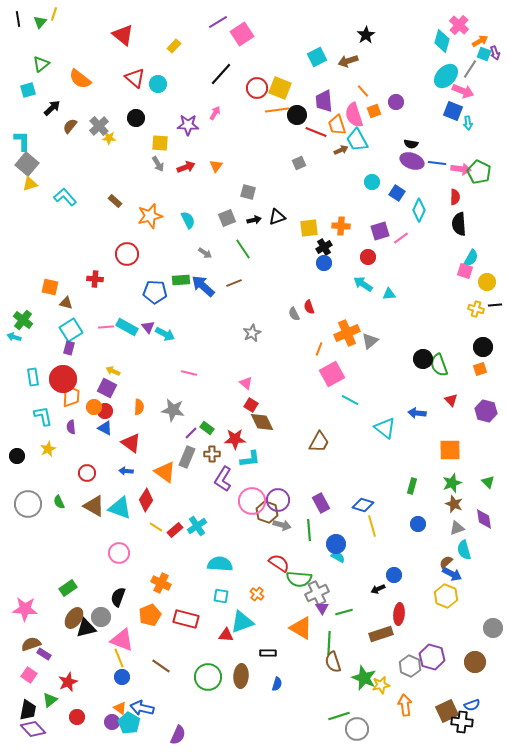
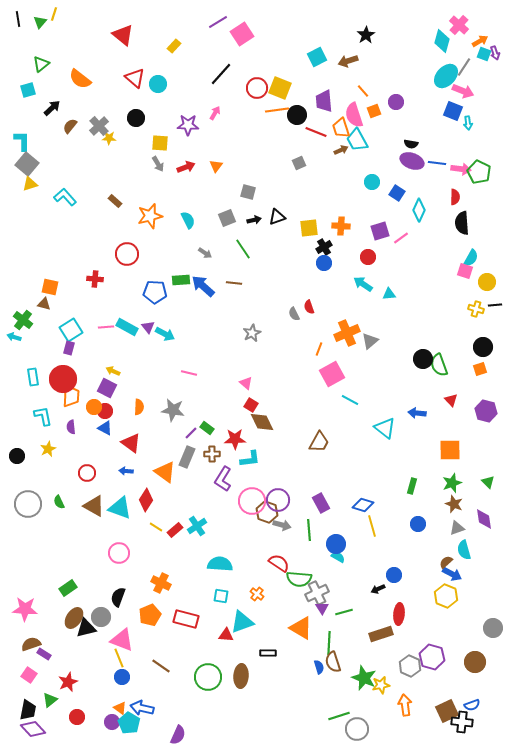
gray line at (470, 69): moved 6 px left, 2 px up
orange trapezoid at (337, 125): moved 4 px right, 3 px down
black semicircle at (459, 224): moved 3 px right, 1 px up
brown line at (234, 283): rotated 28 degrees clockwise
brown triangle at (66, 303): moved 22 px left, 1 px down
blue semicircle at (277, 684): moved 42 px right, 17 px up; rotated 32 degrees counterclockwise
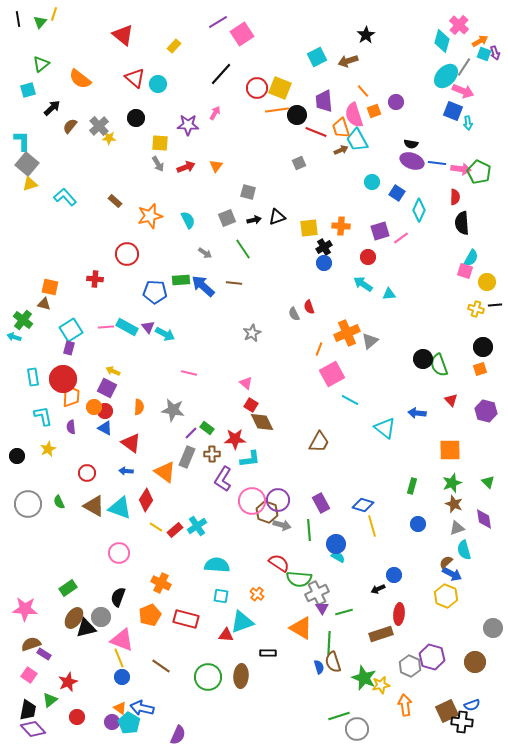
cyan semicircle at (220, 564): moved 3 px left, 1 px down
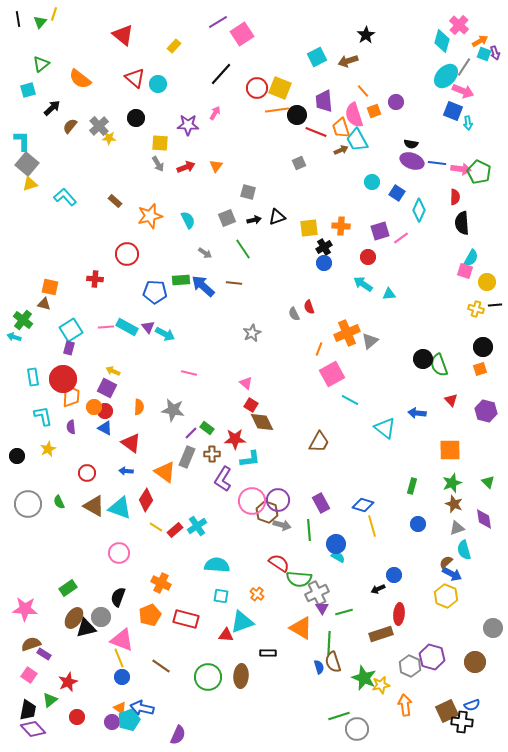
cyan pentagon at (129, 723): moved 3 px up; rotated 20 degrees clockwise
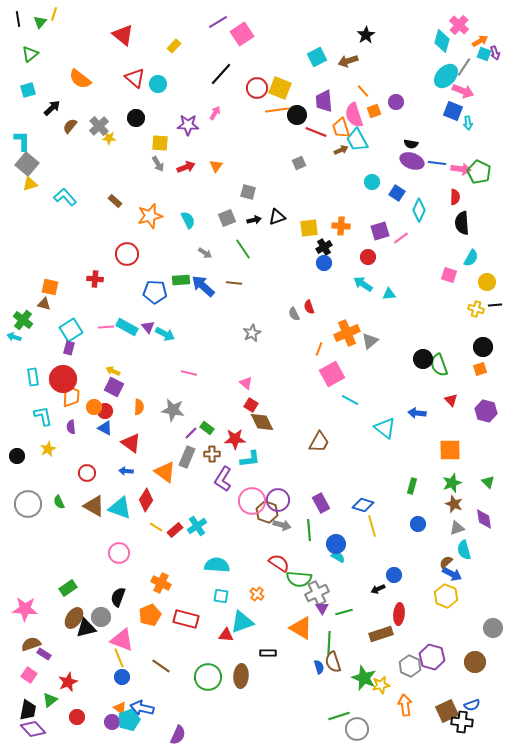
green triangle at (41, 64): moved 11 px left, 10 px up
pink square at (465, 271): moved 16 px left, 4 px down
purple square at (107, 388): moved 7 px right, 1 px up
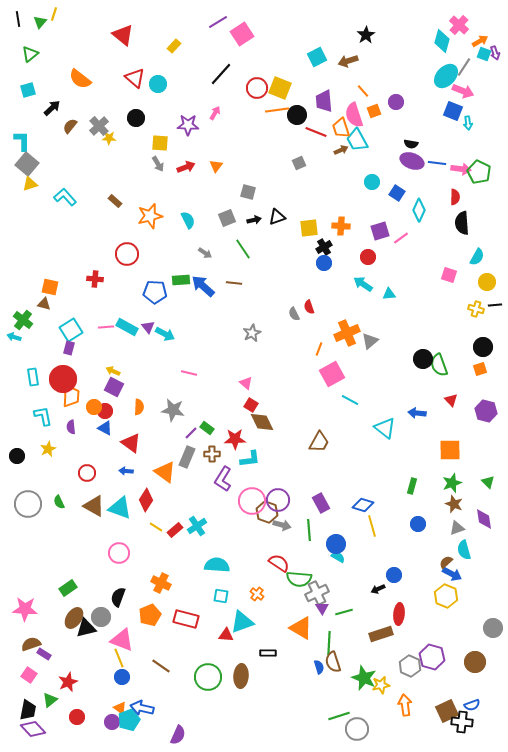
cyan semicircle at (471, 258): moved 6 px right, 1 px up
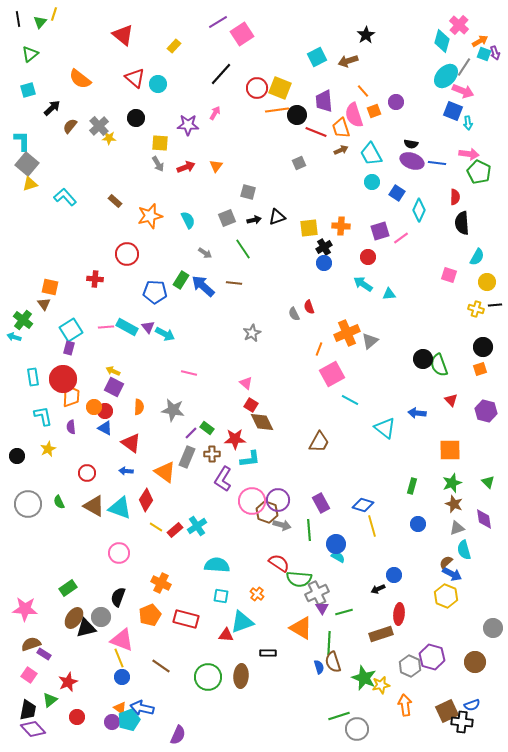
cyan trapezoid at (357, 140): moved 14 px right, 14 px down
pink arrow at (461, 169): moved 8 px right, 15 px up
green rectangle at (181, 280): rotated 54 degrees counterclockwise
brown triangle at (44, 304): rotated 40 degrees clockwise
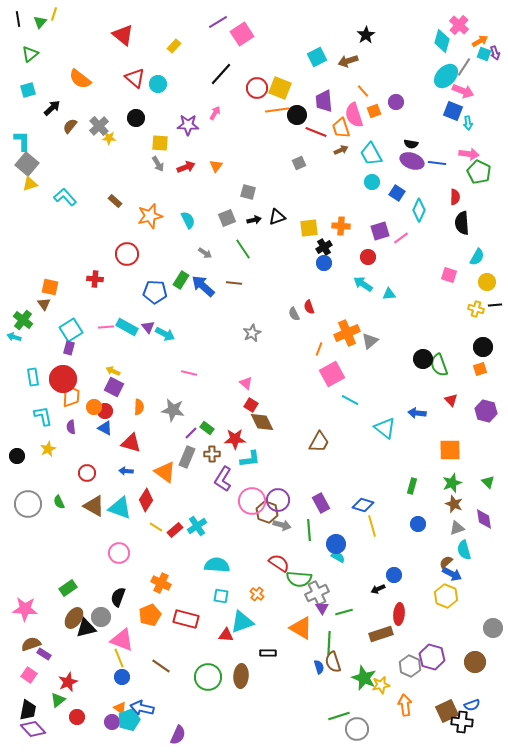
red triangle at (131, 443): rotated 20 degrees counterclockwise
green triangle at (50, 700): moved 8 px right
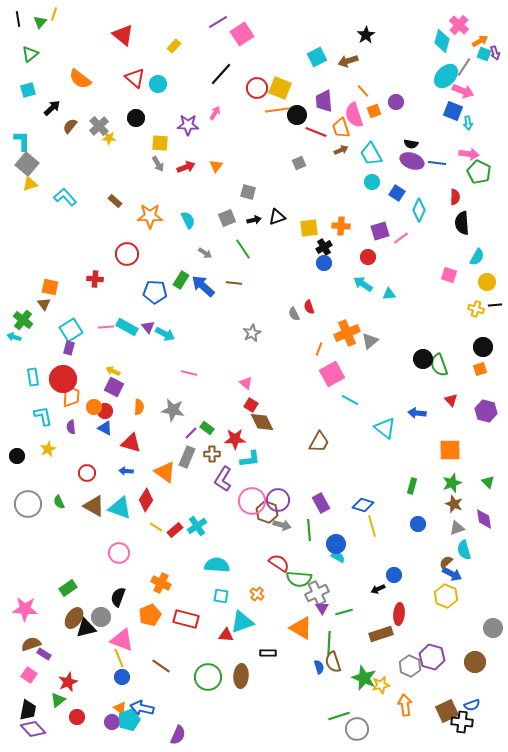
orange star at (150, 216): rotated 15 degrees clockwise
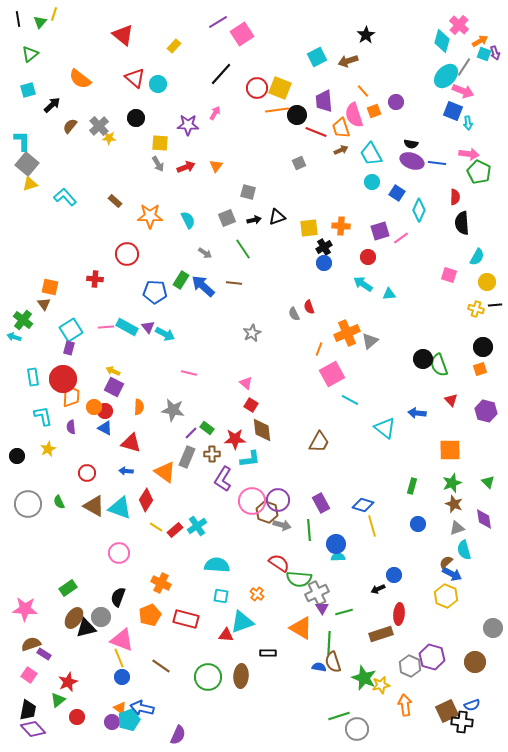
black arrow at (52, 108): moved 3 px up
brown diamond at (262, 422): moved 8 px down; rotated 20 degrees clockwise
cyan semicircle at (338, 557): rotated 32 degrees counterclockwise
blue semicircle at (319, 667): rotated 64 degrees counterclockwise
